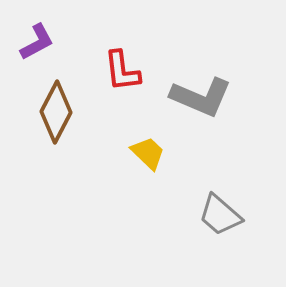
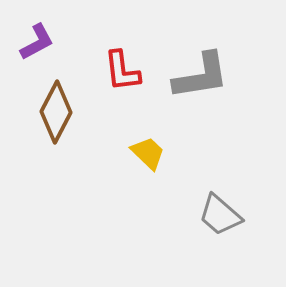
gray L-shape: moved 21 px up; rotated 32 degrees counterclockwise
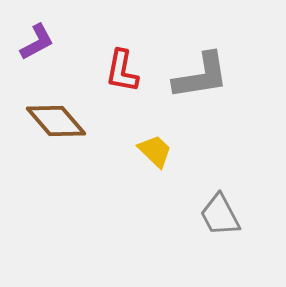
red L-shape: rotated 18 degrees clockwise
brown diamond: moved 9 px down; rotated 68 degrees counterclockwise
yellow trapezoid: moved 7 px right, 2 px up
gray trapezoid: rotated 21 degrees clockwise
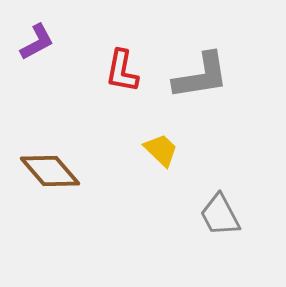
brown diamond: moved 6 px left, 50 px down
yellow trapezoid: moved 6 px right, 1 px up
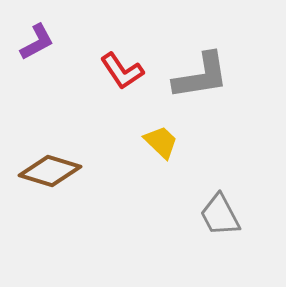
red L-shape: rotated 45 degrees counterclockwise
yellow trapezoid: moved 8 px up
brown diamond: rotated 32 degrees counterclockwise
